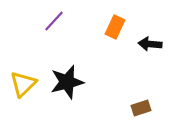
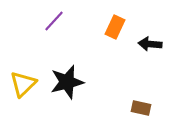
brown rectangle: rotated 30 degrees clockwise
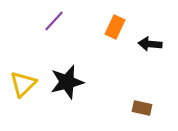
brown rectangle: moved 1 px right
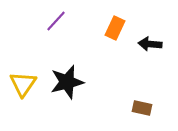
purple line: moved 2 px right
orange rectangle: moved 1 px down
yellow triangle: rotated 12 degrees counterclockwise
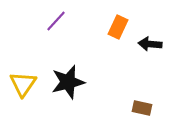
orange rectangle: moved 3 px right, 1 px up
black star: moved 1 px right
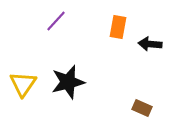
orange rectangle: rotated 15 degrees counterclockwise
brown rectangle: rotated 12 degrees clockwise
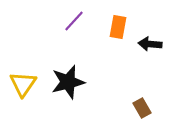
purple line: moved 18 px right
brown rectangle: rotated 36 degrees clockwise
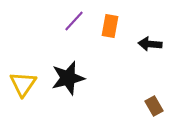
orange rectangle: moved 8 px left, 1 px up
black star: moved 4 px up
brown rectangle: moved 12 px right, 2 px up
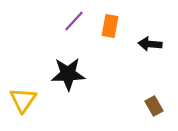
black star: moved 4 px up; rotated 12 degrees clockwise
yellow triangle: moved 16 px down
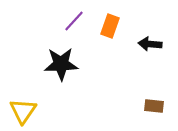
orange rectangle: rotated 10 degrees clockwise
black star: moved 7 px left, 10 px up
yellow triangle: moved 11 px down
brown rectangle: rotated 54 degrees counterclockwise
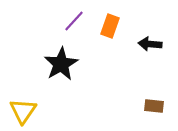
black star: rotated 28 degrees counterclockwise
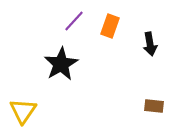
black arrow: rotated 105 degrees counterclockwise
